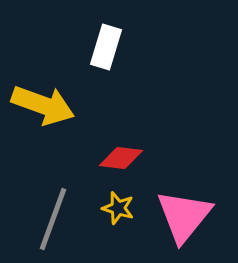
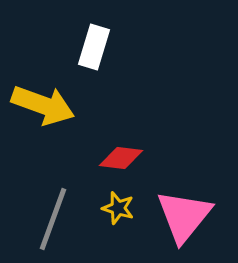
white rectangle: moved 12 px left
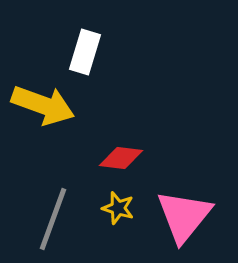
white rectangle: moved 9 px left, 5 px down
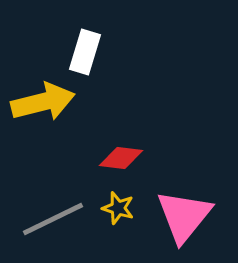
yellow arrow: moved 3 px up; rotated 34 degrees counterclockwise
gray line: rotated 44 degrees clockwise
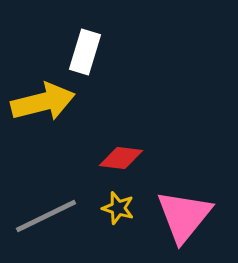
gray line: moved 7 px left, 3 px up
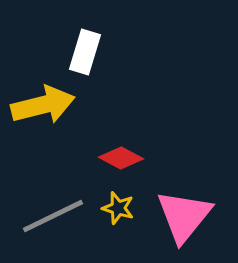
yellow arrow: moved 3 px down
red diamond: rotated 21 degrees clockwise
gray line: moved 7 px right
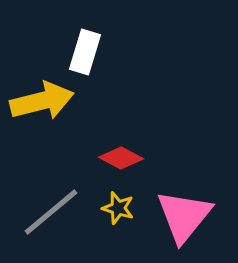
yellow arrow: moved 1 px left, 4 px up
gray line: moved 2 px left, 4 px up; rotated 14 degrees counterclockwise
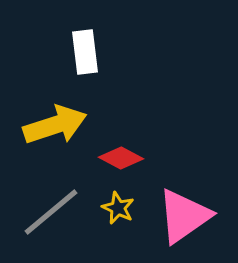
white rectangle: rotated 24 degrees counterclockwise
yellow arrow: moved 13 px right, 24 px down; rotated 4 degrees counterclockwise
yellow star: rotated 8 degrees clockwise
pink triangle: rotated 16 degrees clockwise
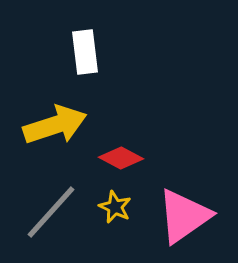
yellow star: moved 3 px left, 1 px up
gray line: rotated 8 degrees counterclockwise
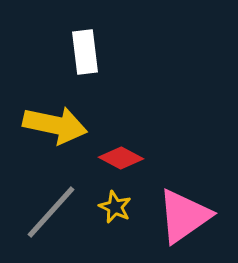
yellow arrow: rotated 30 degrees clockwise
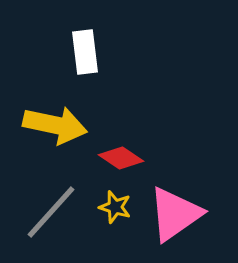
red diamond: rotated 6 degrees clockwise
yellow star: rotated 8 degrees counterclockwise
pink triangle: moved 9 px left, 2 px up
